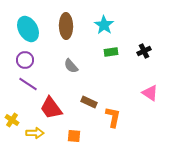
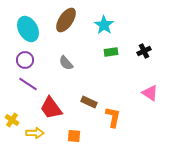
brown ellipse: moved 6 px up; rotated 35 degrees clockwise
gray semicircle: moved 5 px left, 3 px up
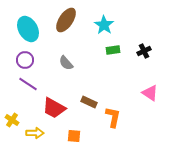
green rectangle: moved 2 px right, 2 px up
red trapezoid: moved 3 px right; rotated 25 degrees counterclockwise
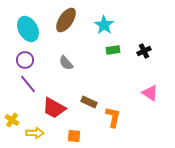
purple line: rotated 18 degrees clockwise
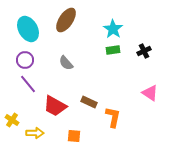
cyan star: moved 9 px right, 4 px down
red trapezoid: moved 1 px right, 2 px up
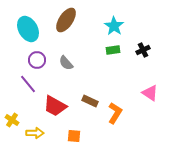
cyan star: moved 1 px right, 3 px up
black cross: moved 1 px left, 1 px up
purple circle: moved 12 px right
brown rectangle: moved 1 px right, 1 px up
orange L-shape: moved 2 px right, 4 px up; rotated 20 degrees clockwise
